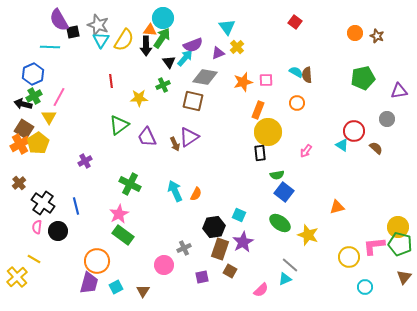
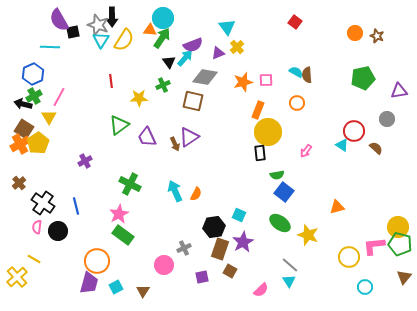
black arrow at (146, 46): moved 34 px left, 29 px up
cyan triangle at (285, 279): moved 4 px right, 2 px down; rotated 40 degrees counterclockwise
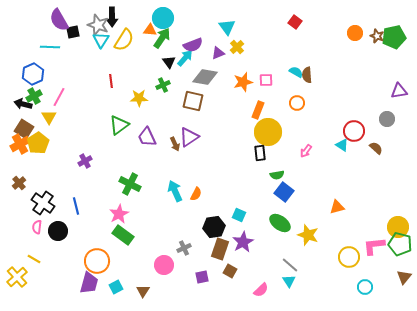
green pentagon at (363, 78): moved 31 px right, 41 px up
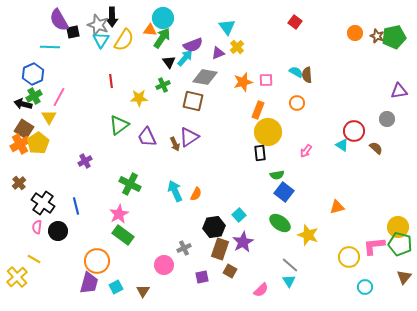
cyan square at (239, 215): rotated 24 degrees clockwise
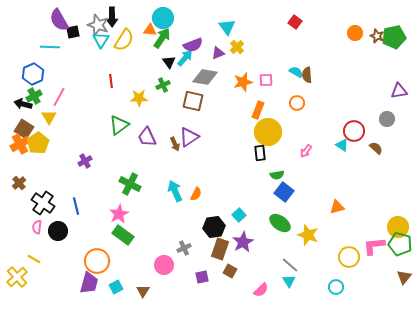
cyan circle at (365, 287): moved 29 px left
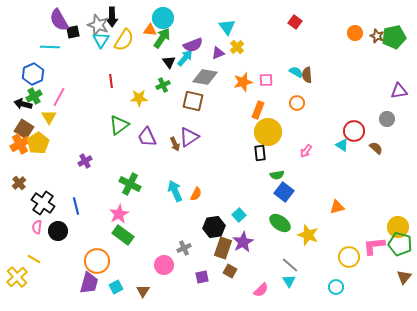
brown rectangle at (220, 249): moved 3 px right, 1 px up
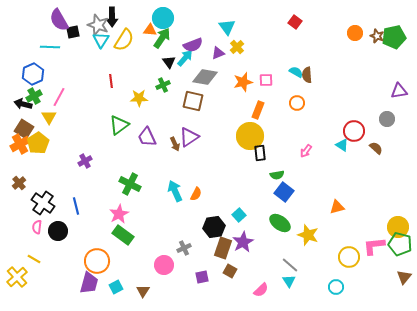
yellow circle at (268, 132): moved 18 px left, 4 px down
